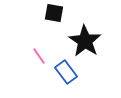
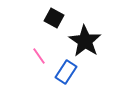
black square: moved 5 px down; rotated 18 degrees clockwise
blue rectangle: rotated 70 degrees clockwise
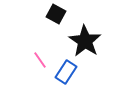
black square: moved 2 px right, 4 px up
pink line: moved 1 px right, 4 px down
